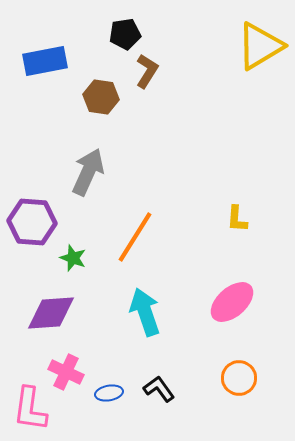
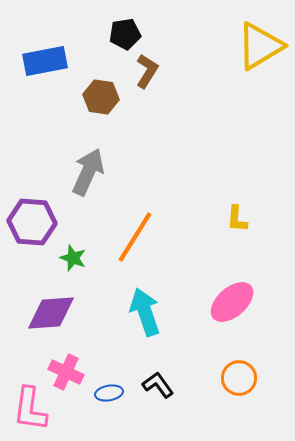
black L-shape: moved 1 px left, 4 px up
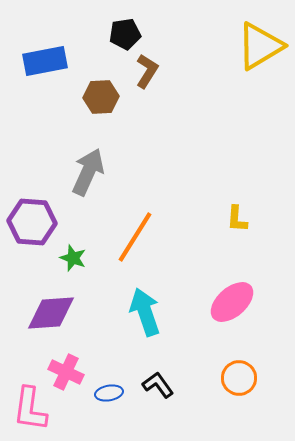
brown hexagon: rotated 12 degrees counterclockwise
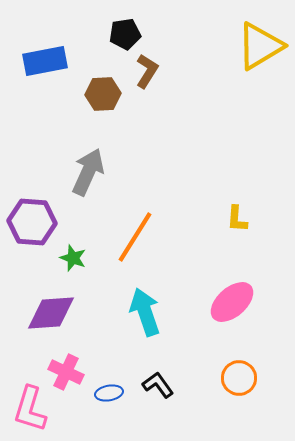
brown hexagon: moved 2 px right, 3 px up
pink L-shape: rotated 9 degrees clockwise
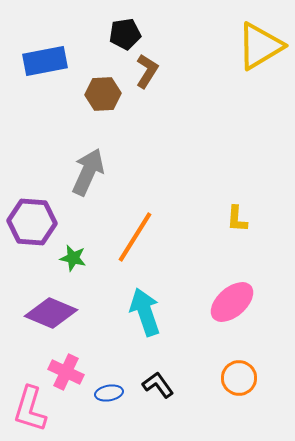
green star: rotated 8 degrees counterclockwise
purple diamond: rotated 27 degrees clockwise
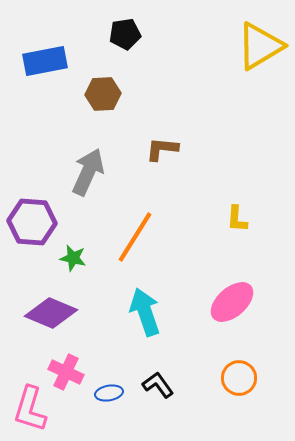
brown L-shape: moved 15 px right, 78 px down; rotated 116 degrees counterclockwise
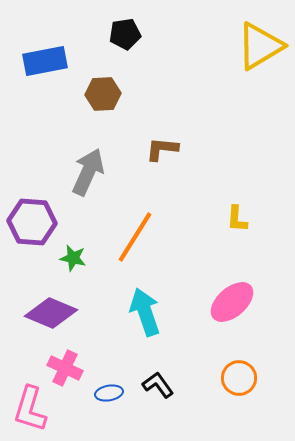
pink cross: moved 1 px left, 4 px up
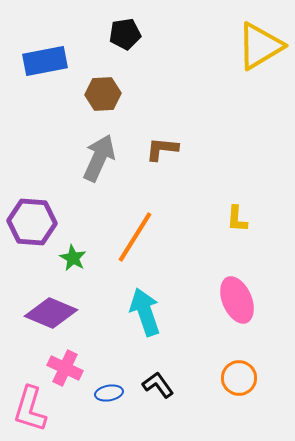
gray arrow: moved 11 px right, 14 px up
green star: rotated 16 degrees clockwise
pink ellipse: moved 5 px right, 2 px up; rotated 72 degrees counterclockwise
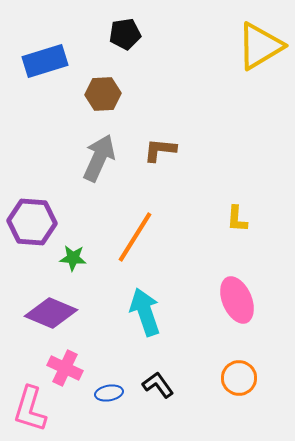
blue rectangle: rotated 6 degrees counterclockwise
brown L-shape: moved 2 px left, 1 px down
green star: rotated 24 degrees counterclockwise
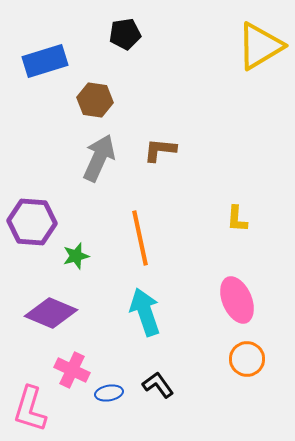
brown hexagon: moved 8 px left, 6 px down; rotated 12 degrees clockwise
orange line: moved 5 px right, 1 px down; rotated 44 degrees counterclockwise
green star: moved 3 px right, 2 px up; rotated 20 degrees counterclockwise
pink cross: moved 7 px right, 2 px down
orange circle: moved 8 px right, 19 px up
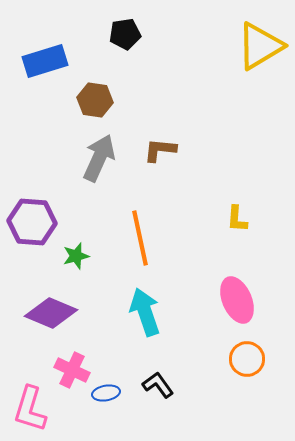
blue ellipse: moved 3 px left
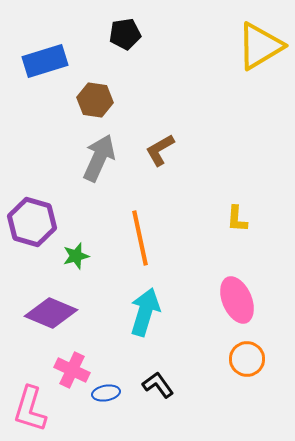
brown L-shape: rotated 36 degrees counterclockwise
purple hexagon: rotated 12 degrees clockwise
cyan arrow: rotated 36 degrees clockwise
